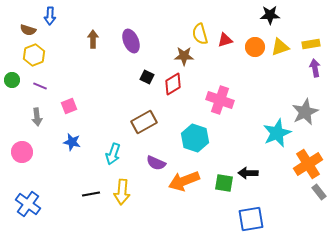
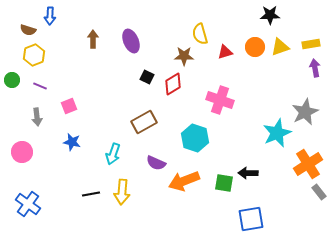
red triangle: moved 12 px down
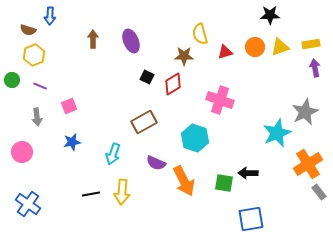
blue star: rotated 24 degrees counterclockwise
orange arrow: rotated 96 degrees counterclockwise
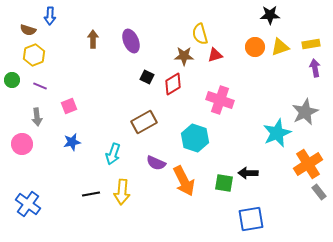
red triangle: moved 10 px left, 3 px down
pink circle: moved 8 px up
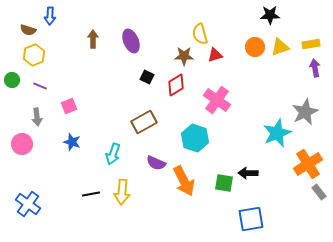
red diamond: moved 3 px right, 1 px down
pink cross: moved 3 px left; rotated 16 degrees clockwise
blue star: rotated 30 degrees clockwise
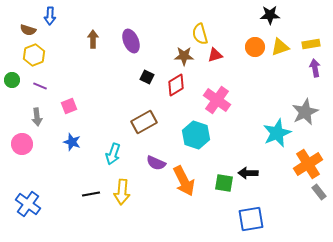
cyan hexagon: moved 1 px right, 3 px up
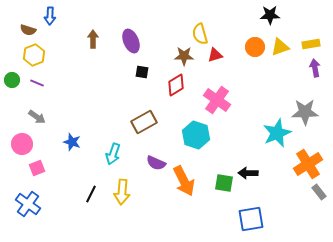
black square: moved 5 px left, 5 px up; rotated 16 degrees counterclockwise
purple line: moved 3 px left, 3 px up
pink square: moved 32 px left, 62 px down
gray star: rotated 24 degrees clockwise
gray arrow: rotated 48 degrees counterclockwise
black line: rotated 54 degrees counterclockwise
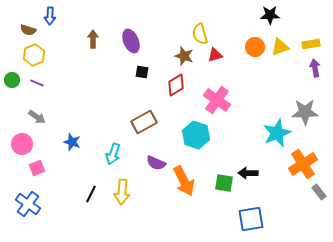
brown star: rotated 18 degrees clockwise
orange cross: moved 5 px left
